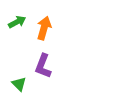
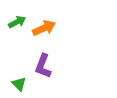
orange arrow: rotated 50 degrees clockwise
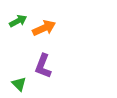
green arrow: moved 1 px right, 1 px up
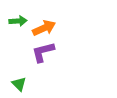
green arrow: rotated 24 degrees clockwise
purple L-shape: moved 14 px up; rotated 55 degrees clockwise
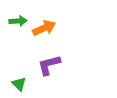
purple L-shape: moved 6 px right, 13 px down
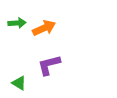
green arrow: moved 1 px left, 2 px down
green triangle: moved 1 px up; rotated 14 degrees counterclockwise
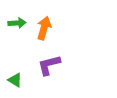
orange arrow: rotated 50 degrees counterclockwise
green triangle: moved 4 px left, 3 px up
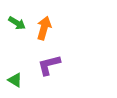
green arrow: rotated 36 degrees clockwise
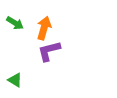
green arrow: moved 2 px left
purple L-shape: moved 14 px up
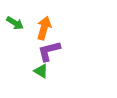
green triangle: moved 26 px right, 9 px up
